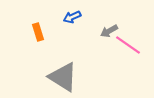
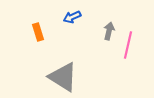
gray arrow: rotated 132 degrees clockwise
pink line: rotated 68 degrees clockwise
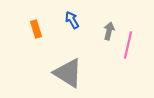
blue arrow: moved 3 px down; rotated 84 degrees clockwise
orange rectangle: moved 2 px left, 3 px up
gray triangle: moved 5 px right, 4 px up
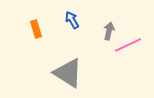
pink line: rotated 52 degrees clockwise
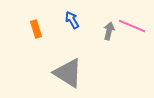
pink line: moved 4 px right, 19 px up; rotated 48 degrees clockwise
